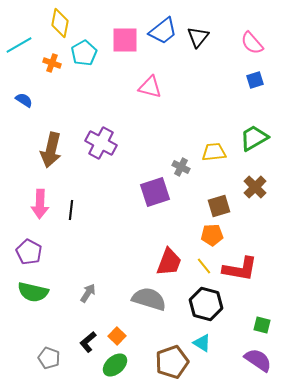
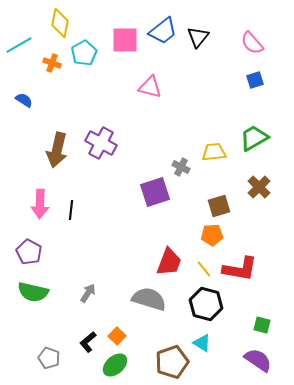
brown arrow: moved 6 px right
brown cross: moved 4 px right
yellow line: moved 3 px down
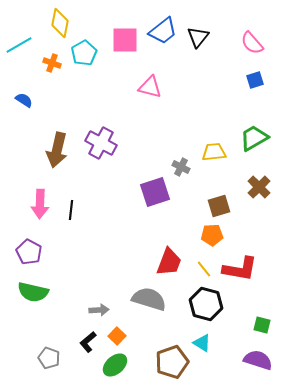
gray arrow: moved 11 px right, 17 px down; rotated 54 degrees clockwise
purple semicircle: rotated 16 degrees counterclockwise
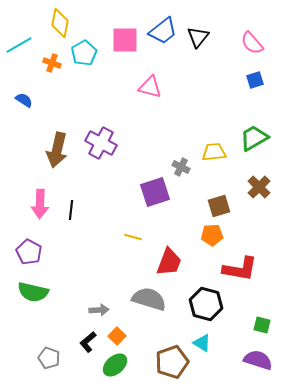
yellow line: moved 71 px left, 32 px up; rotated 36 degrees counterclockwise
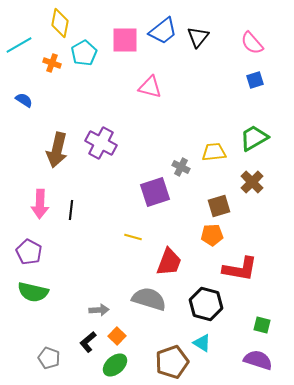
brown cross: moved 7 px left, 5 px up
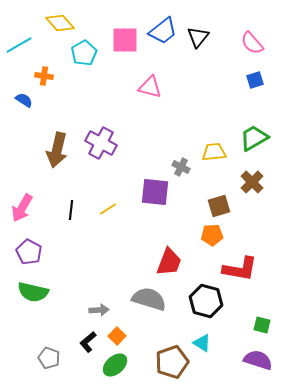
yellow diamond: rotated 52 degrees counterclockwise
orange cross: moved 8 px left, 13 px down; rotated 12 degrees counterclockwise
purple square: rotated 24 degrees clockwise
pink arrow: moved 18 px left, 4 px down; rotated 28 degrees clockwise
yellow line: moved 25 px left, 28 px up; rotated 48 degrees counterclockwise
black hexagon: moved 3 px up
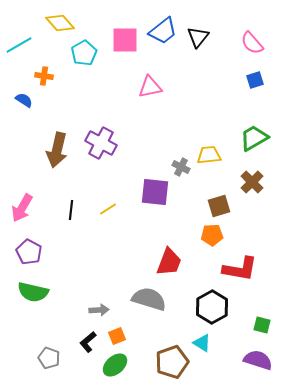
pink triangle: rotated 25 degrees counterclockwise
yellow trapezoid: moved 5 px left, 3 px down
black hexagon: moved 6 px right, 6 px down; rotated 16 degrees clockwise
orange square: rotated 24 degrees clockwise
